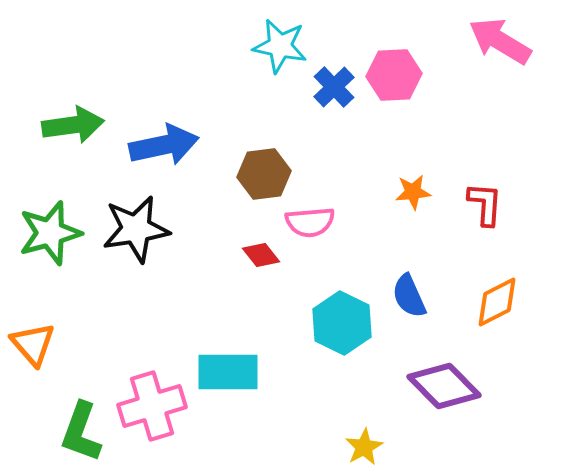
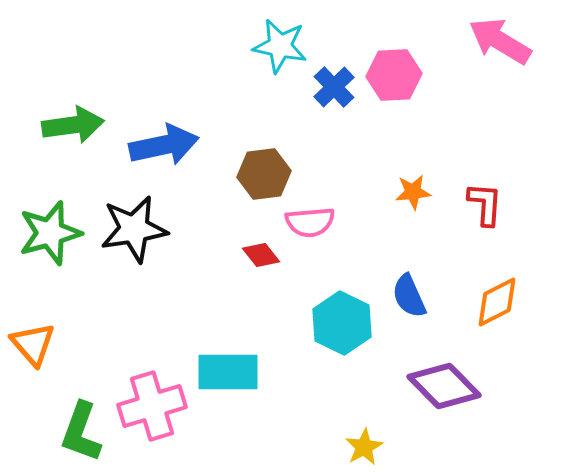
black star: moved 2 px left
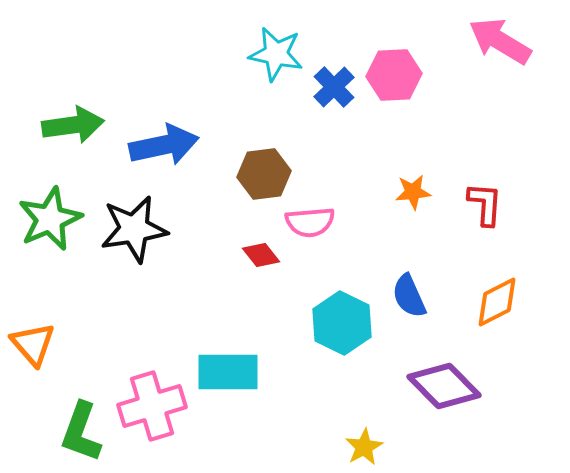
cyan star: moved 4 px left, 8 px down
green star: moved 14 px up; rotated 8 degrees counterclockwise
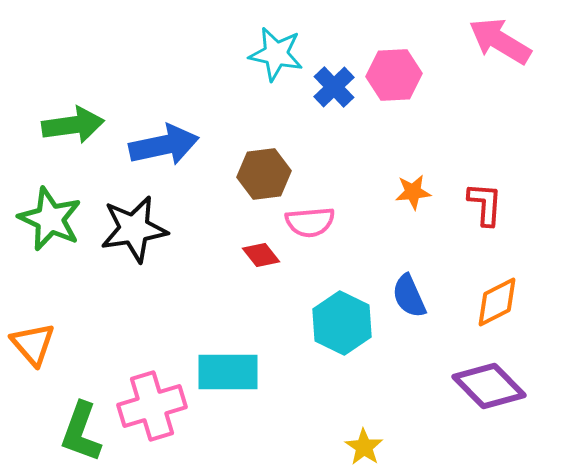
green star: rotated 24 degrees counterclockwise
purple diamond: moved 45 px right
yellow star: rotated 9 degrees counterclockwise
